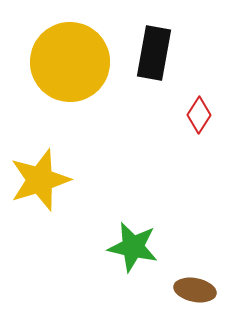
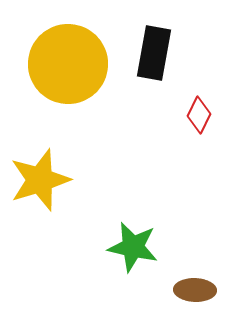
yellow circle: moved 2 px left, 2 px down
red diamond: rotated 6 degrees counterclockwise
brown ellipse: rotated 9 degrees counterclockwise
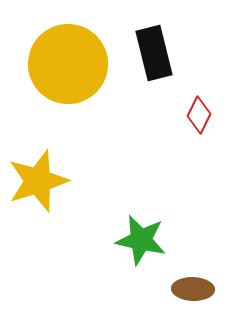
black rectangle: rotated 24 degrees counterclockwise
yellow star: moved 2 px left, 1 px down
green star: moved 8 px right, 7 px up
brown ellipse: moved 2 px left, 1 px up
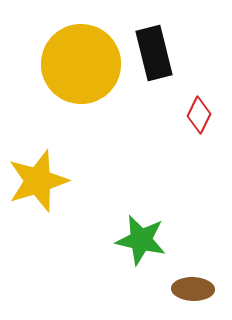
yellow circle: moved 13 px right
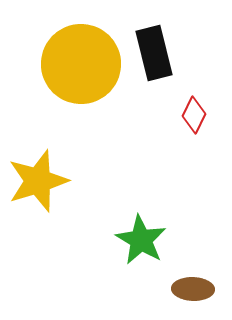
red diamond: moved 5 px left
green star: rotated 18 degrees clockwise
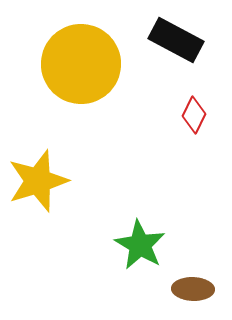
black rectangle: moved 22 px right, 13 px up; rotated 48 degrees counterclockwise
green star: moved 1 px left, 5 px down
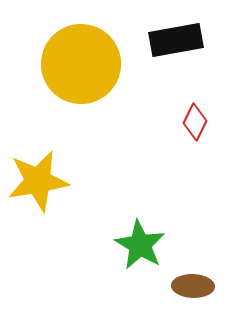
black rectangle: rotated 38 degrees counterclockwise
red diamond: moved 1 px right, 7 px down
yellow star: rotated 8 degrees clockwise
brown ellipse: moved 3 px up
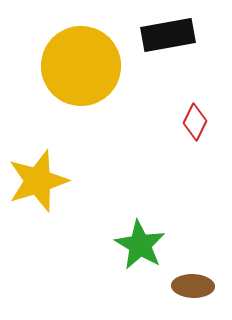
black rectangle: moved 8 px left, 5 px up
yellow circle: moved 2 px down
yellow star: rotated 8 degrees counterclockwise
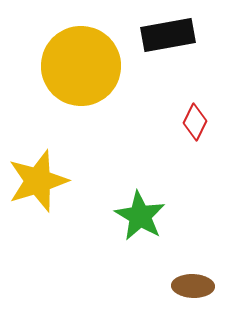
green star: moved 29 px up
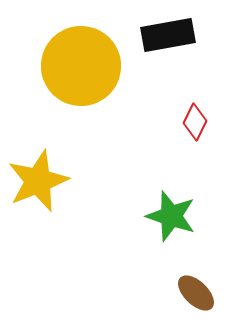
yellow star: rotated 4 degrees counterclockwise
green star: moved 31 px right; rotated 12 degrees counterclockwise
brown ellipse: moved 3 px right, 7 px down; rotated 42 degrees clockwise
